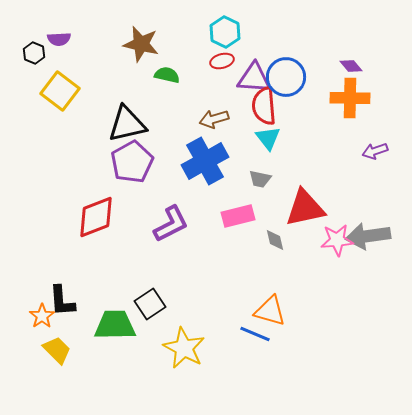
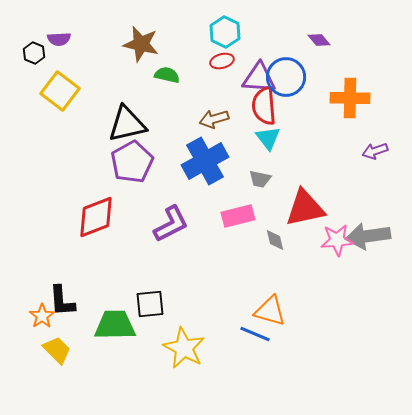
purple diamond: moved 32 px left, 26 px up
purple triangle: moved 5 px right
black square: rotated 28 degrees clockwise
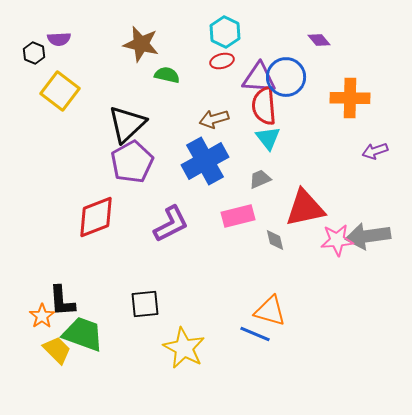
black triangle: rotated 30 degrees counterclockwise
gray trapezoid: rotated 145 degrees clockwise
black square: moved 5 px left
green trapezoid: moved 32 px left, 9 px down; rotated 21 degrees clockwise
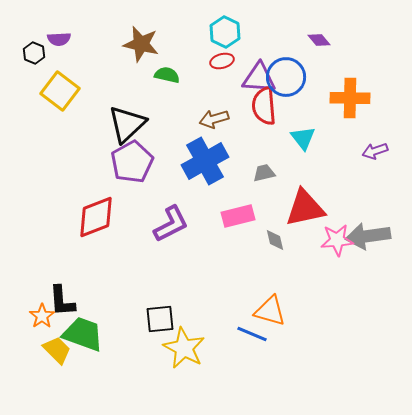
cyan triangle: moved 35 px right
gray trapezoid: moved 4 px right, 6 px up; rotated 10 degrees clockwise
black square: moved 15 px right, 15 px down
blue line: moved 3 px left
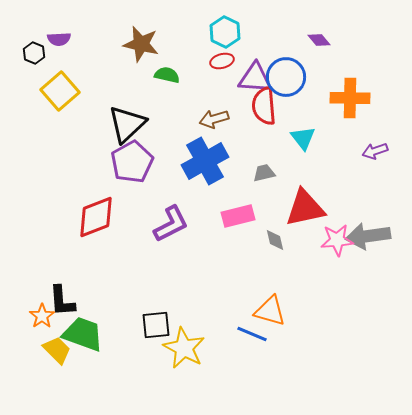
purple triangle: moved 4 px left
yellow square: rotated 12 degrees clockwise
black square: moved 4 px left, 6 px down
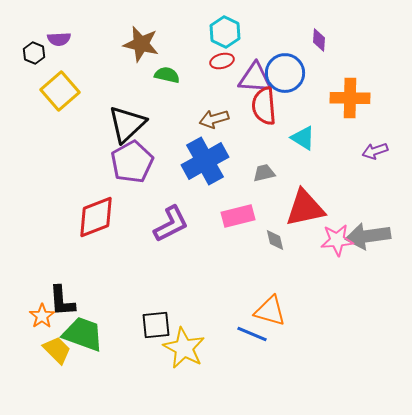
purple diamond: rotated 45 degrees clockwise
blue circle: moved 1 px left, 4 px up
cyan triangle: rotated 20 degrees counterclockwise
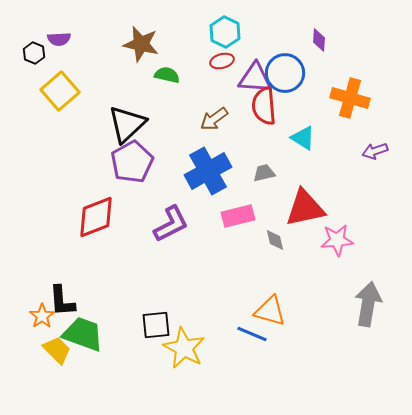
orange cross: rotated 15 degrees clockwise
brown arrow: rotated 20 degrees counterclockwise
blue cross: moved 3 px right, 10 px down
gray arrow: moved 68 px down; rotated 108 degrees clockwise
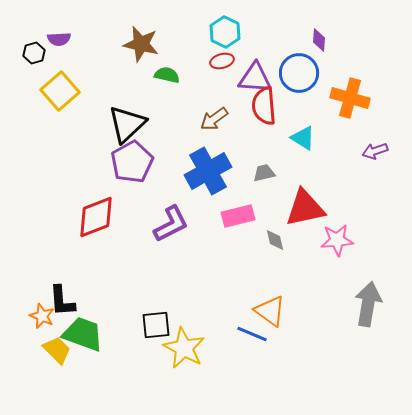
black hexagon: rotated 20 degrees clockwise
blue circle: moved 14 px right
orange triangle: rotated 20 degrees clockwise
orange star: rotated 15 degrees counterclockwise
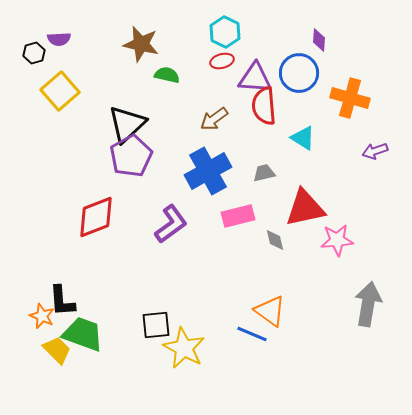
purple pentagon: moved 1 px left, 6 px up
purple L-shape: rotated 9 degrees counterclockwise
